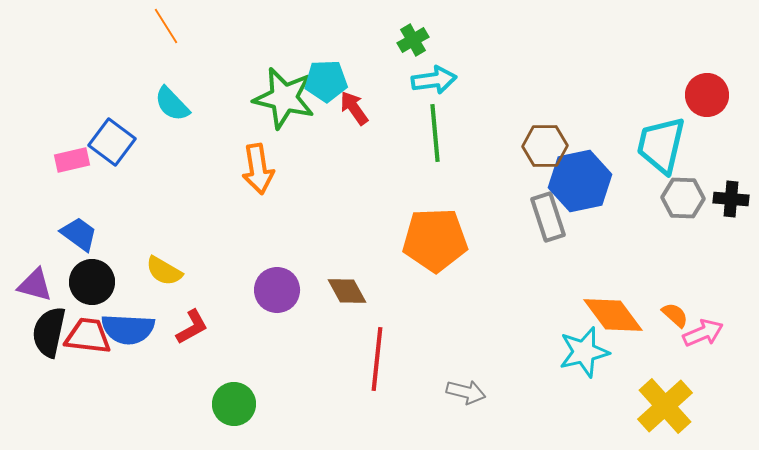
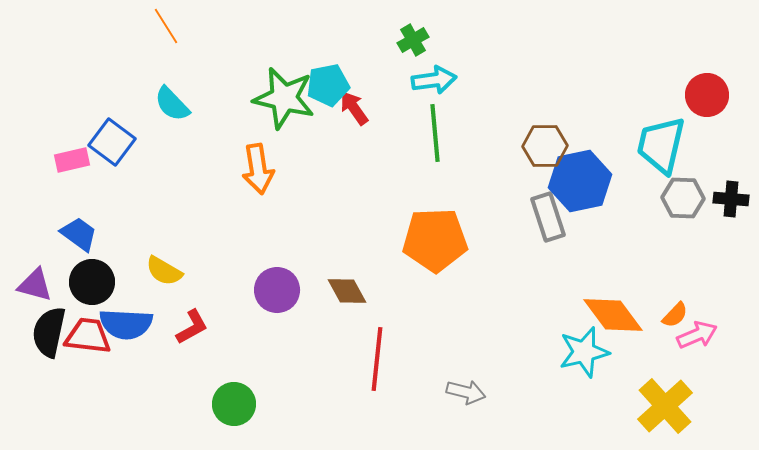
cyan pentagon: moved 2 px right, 4 px down; rotated 9 degrees counterclockwise
orange semicircle: rotated 92 degrees clockwise
blue semicircle: moved 2 px left, 5 px up
pink arrow: moved 6 px left, 2 px down
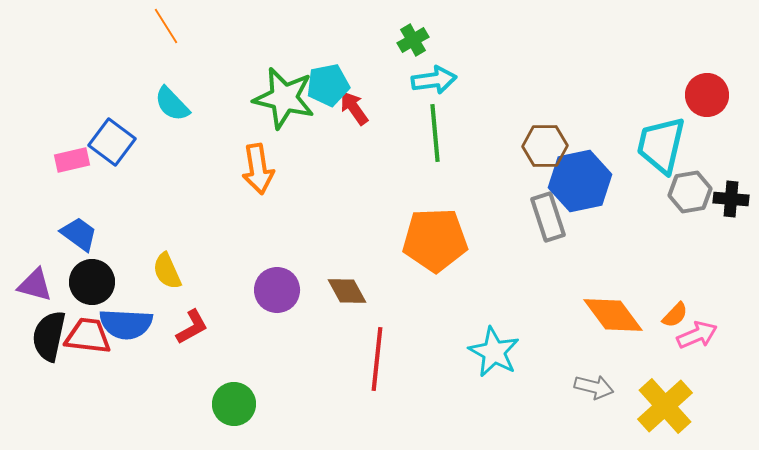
gray hexagon: moved 7 px right, 6 px up; rotated 12 degrees counterclockwise
yellow semicircle: moved 3 px right; rotated 36 degrees clockwise
black semicircle: moved 4 px down
cyan star: moved 90 px left; rotated 30 degrees counterclockwise
gray arrow: moved 128 px right, 5 px up
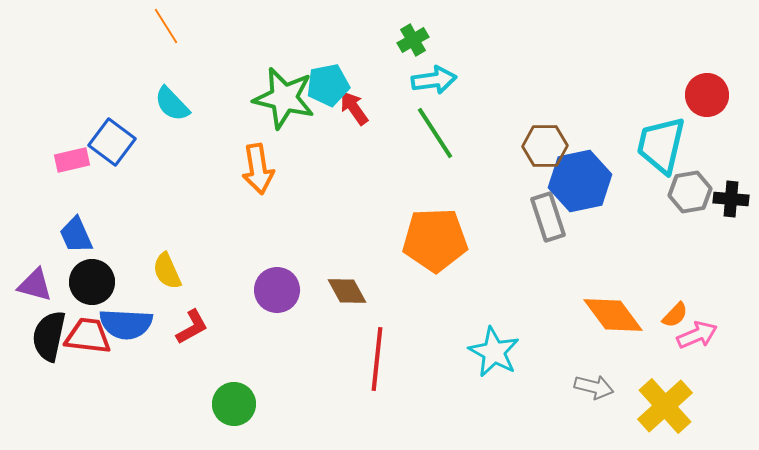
green line: rotated 28 degrees counterclockwise
blue trapezoid: moved 3 px left, 1 px down; rotated 150 degrees counterclockwise
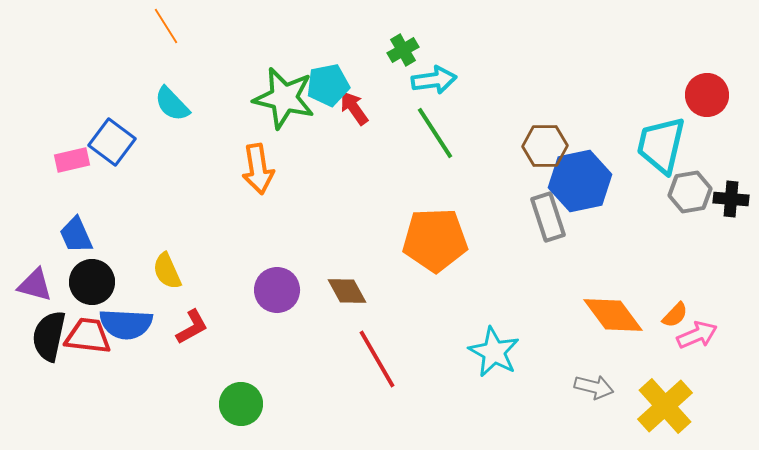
green cross: moved 10 px left, 10 px down
red line: rotated 36 degrees counterclockwise
green circle: moved 7 px right
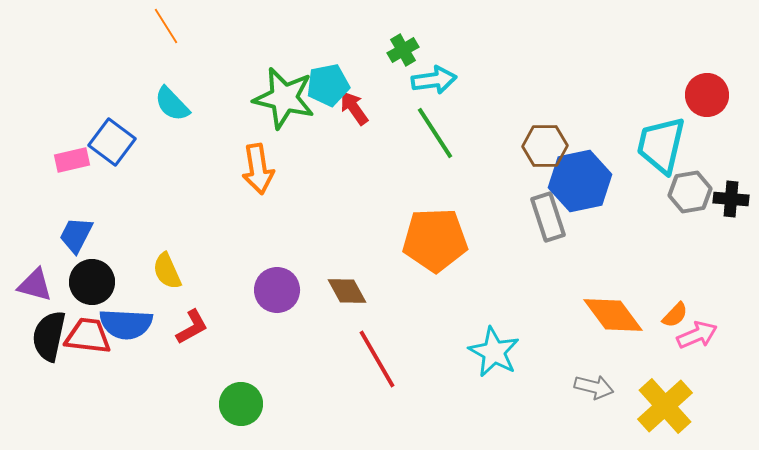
blue trapezoid: rotated 51 degrees clockwise
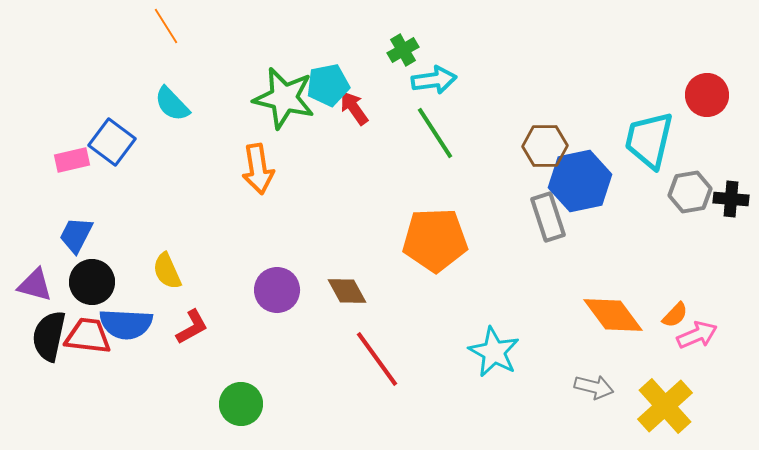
cyan trapezoid: moved 12 px left, 5 px up
red line: rotated 6 degrees counterclockwise
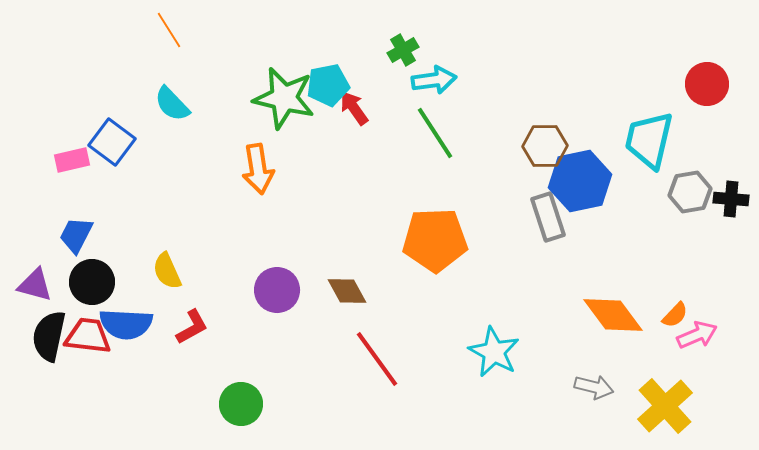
orange line: moved 3 px right, 4 px down
red circle: moved 11 px up
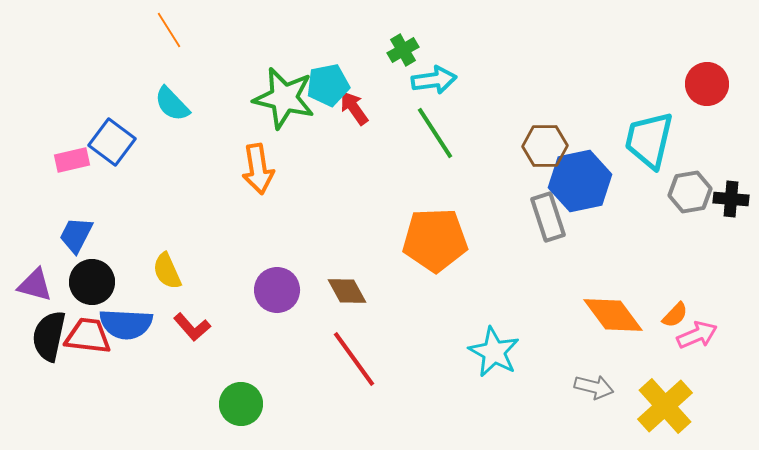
red L-shape: rotated 78 degrees clockwise
red line: moved 23 px left
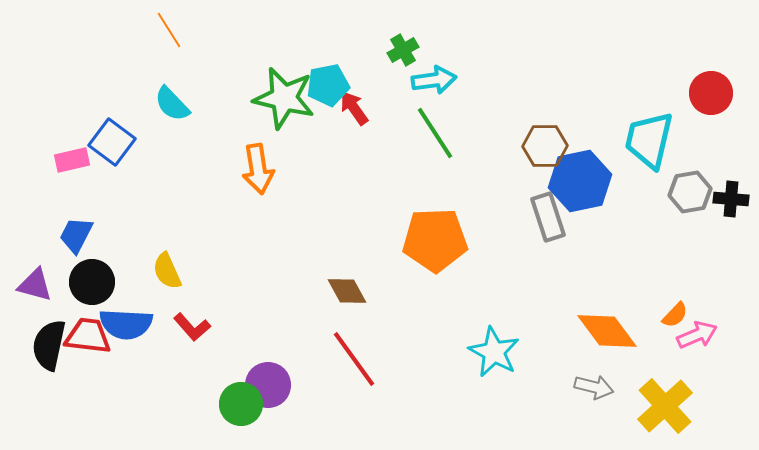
red circle: moved 4 px right, 9 px down
purple circle: moved 9 px left, 95 px down
orange diamond: moved 6 px left, 16 px down
black semicircle: moved 9 px down
